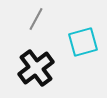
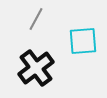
cyan square: moved 1 px up; rotated 12 degrees clockwise
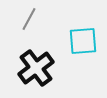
gray line: moved 7 px left
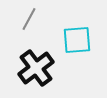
cyan square: moved 6 px left, 1 px up
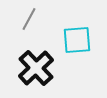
black cross: rotated 6 degrees counterclockwise
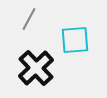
cyan square: moved 2 px left
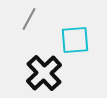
black cross: moved 8 px right, 5 px down
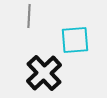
gray line: moved 3 px up; rotated 25 degrees counterclockwise
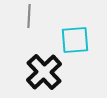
black cross: moved 1 px up
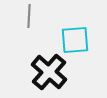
black cross: moved 5 px right; rotated 6 degrees counterclockwise
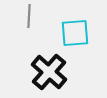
cyan square: moved 7 px up
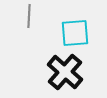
black cross: moved 16 px right
